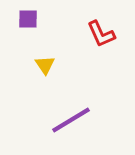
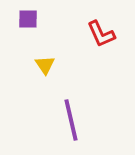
purple line: rotated 72 degrees counterclockwise
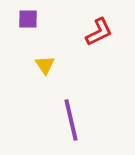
red L-shape: moved 2 px left, 2 px up; rotated 92 degrees counterclockwise
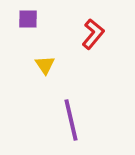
red L-shape: moved 6 px left, 2 px down; rotated 24 degrees counterclockwise
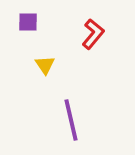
purple square: moved 3 px down
